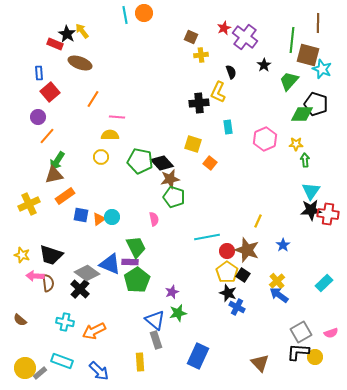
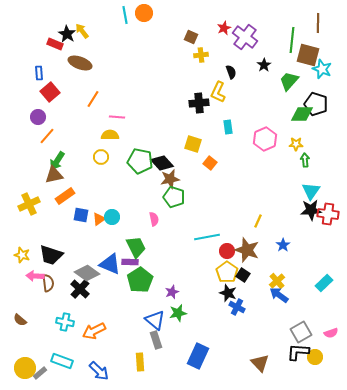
green pentagon at (137, 280): moved 3 px right
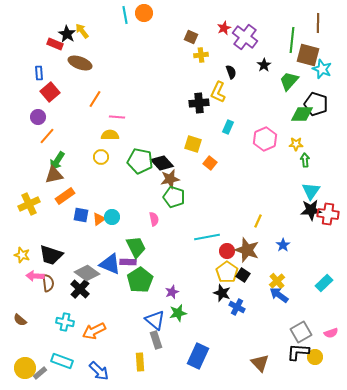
orange line at (93, 99): moved 2 px right
cyan rectangle at (228, 127): rotated 32 degrees clockwise
purple rectangle at (130, 262): moved 2 px left
black star at (228, 293): moved 6 px left
